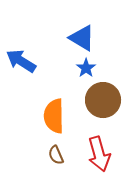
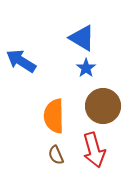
brown circle: moved 6 px down
red arrow: moved 5 px left, 4 px up
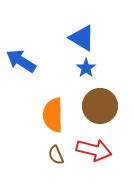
brown circle: moved 3 px left
orange semicircle: moved 1 px left, 1 px up
red arrow: rotated 60 degrees counterclockwise
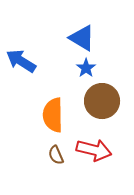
brown circle: moved 2 px right, 5 px up
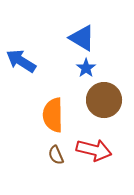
brown circle: moved 2 px right, 1 px up
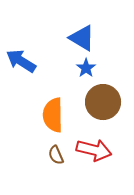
brown circle: moved 1 px left, 2 px down
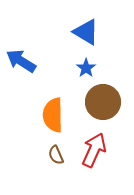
blue triangle: moved 4 px right, 6 px up
red arrow: rotated 80 degrees counterclockwise
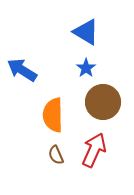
blue arrow: moved 1 px right, 9 px down
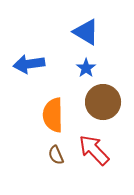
blue arrow: moved 7 px right, 6 px up; rotated 40 degrees counterclockwise
red arrow: rotated 68 degrees counterclockwise
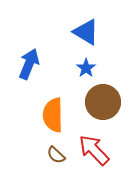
blue arrow: rotated 120 degrees clockwise
brown semicircle: rotated 24 degrees counterclockwise
